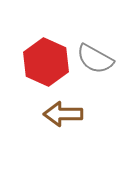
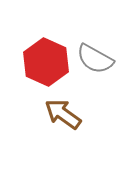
brown arrow: rotated 36 degrees clockwise
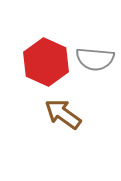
gray semicircle: rotated 24 degrees counterclockwise
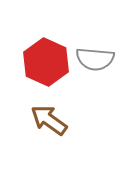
brown arrow: moved 14 px left, 6 px down
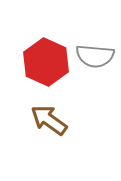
gray semicircle: moved 3 px up
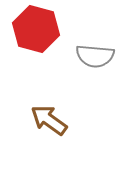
red hexagon: moved 10 px left, 33 px up; rotated 9 degrees counterclockwise
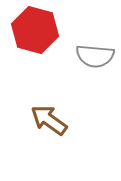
red hexagon: moved 1 px left, 1 px down
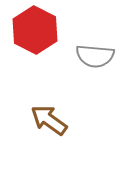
red hexagon: rotated 12 degrees clockwise
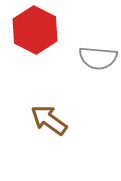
gray semicircle: moved 3 px right, 2 px down
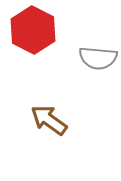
red hexagon: moved 2 px left
